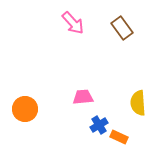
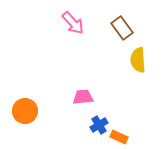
yellow semicircle: moved 43 px up
orange circle: moved 2 px down
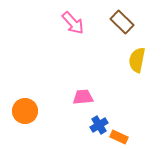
brown rectangle: moved 6 px up; rotated 10 degrees counterclockwise
yellow semicircle: moved 1 px left; rotated 15 degrees clockwise
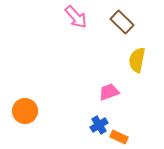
pink arrow: moved 3 px right, 6 px up
pink trapezoid: moved 26 px right, 5 px up; rotated 15 degrees counterclockwise
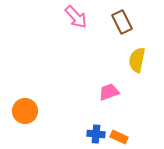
brown rectangle: rotated 20 degrees clockwise
blue cross: moved 3 px left, 9 px down; rotated 36 degrees clockwise
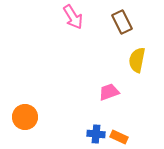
pink arrow: moved 3 px left; rotated 10 degrees clockwise
orange circle: moved 6 px down
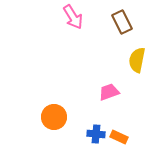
orange circle: moved 29 px right
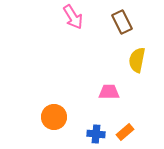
pink trapezoid: rotated 20 degrees clockwise
orange rectangle: moved 6 px right, 5 px up; rotated 66 degrees counterclockwise
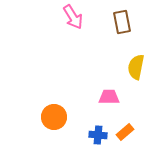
brown rectangle: rotated 15 degrees clockwise
yellow semicircle: moved 1 px left, 7 px down
pink trapezoid: moved 5 px down
blue cross: moved 2 px right, 1 px down
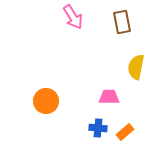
orange circle: moved 8 px left, 16 px up
blue cross: moved 7 px up
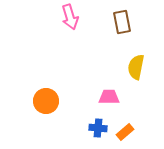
pink arrow: moved 3 px left; rotated 15 degrees clockwise
